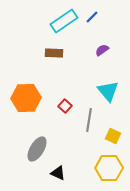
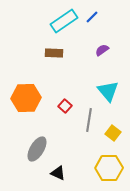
yellow square: moved 3 px up; rotated 14 degrees clockwise
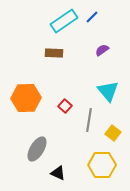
yellow hexagon: moved 7 px left, 3 px up
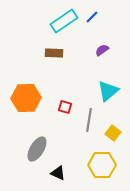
cyan triangle: rotated 30 degrees clockwise
red square: moved 1 px down; rotated 24 degrees counterclockwise
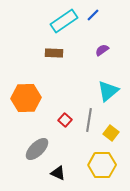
blue line: moved 1 px right, 2 px up
red square: moved 13 px down; rotated 24 degrees clockwise
yellow square: moved 2 px left
gray ellipse: rotated 15 degrees clockwise
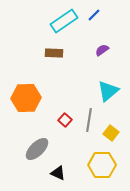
blue line: moved 1 px right
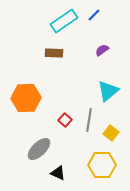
gray ellipse: moved 2 px right
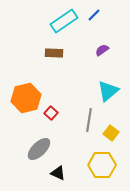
orange hexagon: rotated 12 degrees counterclockwise
red square: moved 14 px left, 7 px up
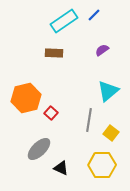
black triangle: moved 3 px right, 5 px up
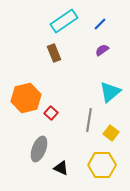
blue line: moved 6 px right, 9 px down
brown rectangle: rotated 66 degrees clockwise
cyan triangle: moved 2 px right, 1 px down
gray ellipse: rotated 25 degrees counterclockwise
